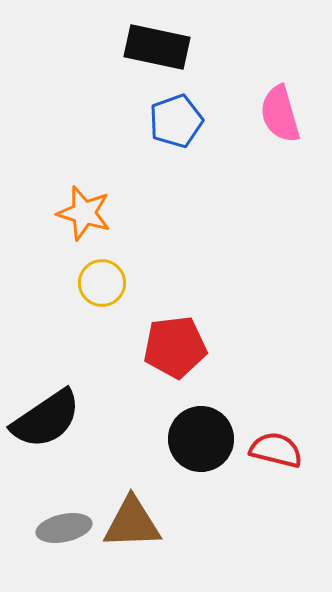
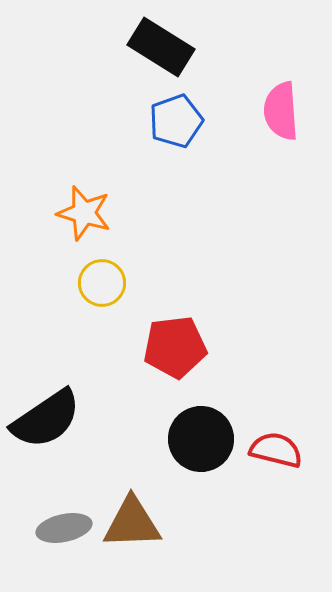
black rectangle: moved 4 px right; rotated 20 degrees clockwise
pink semicircle: moved 1 px right, 3 px up; rotated 12 degrees clockwise
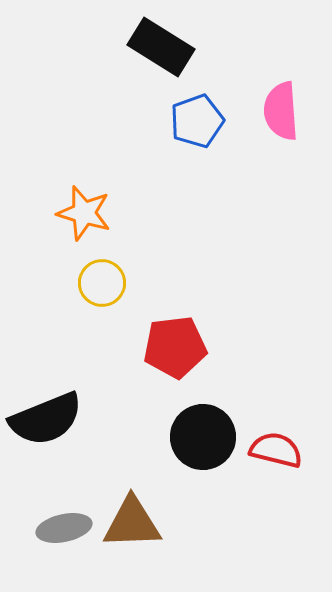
blue pentagon: moved 21 px right
black semicircle: rotated 12 degrees clockwise
black circle: moved 2 px right, 2 px up
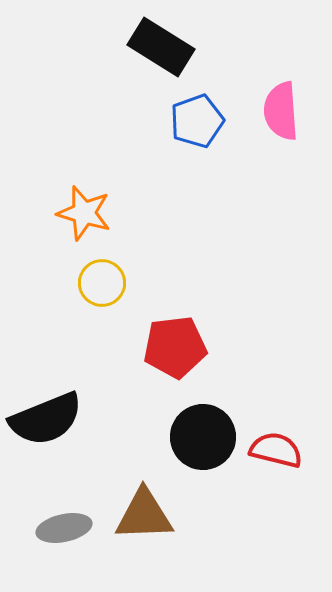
brown triangle: moved 12 px right, 8 px up
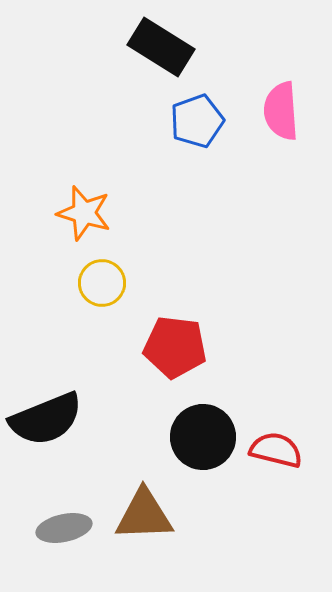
red pentagon: rotated 14 degrees clockwise
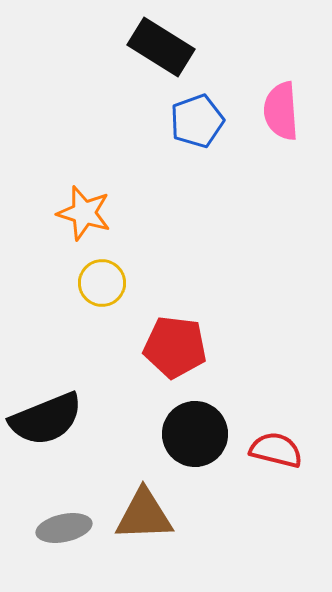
black circle: moved 8 px left, 3 px up
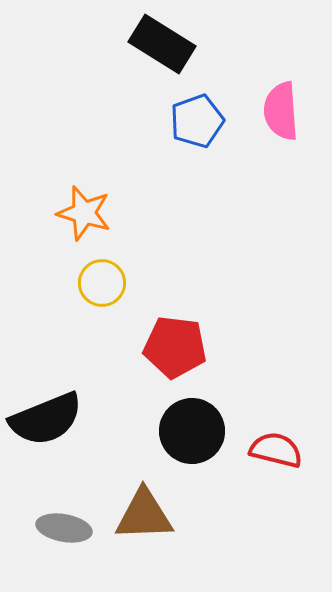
black rectangle: moved 1 px right, 3 px up
black circle: moved 3 px left, 3 px up
gray ellipse: rotated 22 degrees clockwise
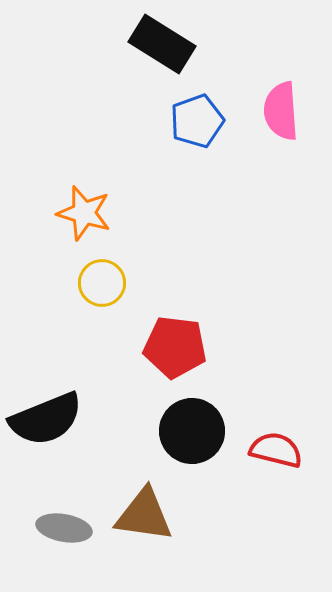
brown triangle: rotated 10 degrees clockwise
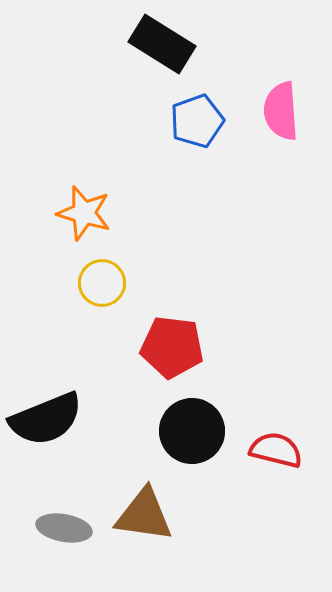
red pentagon: moved 3 px left
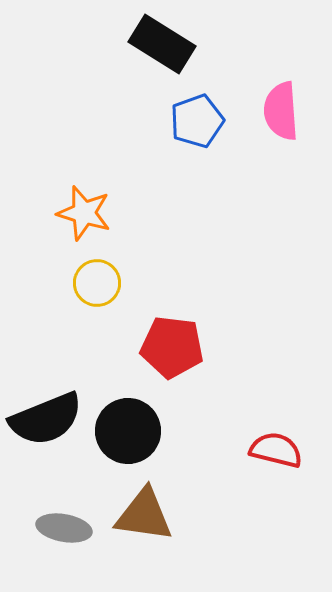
yellow circle: moved 5 px left
black circle: moved 64 px left
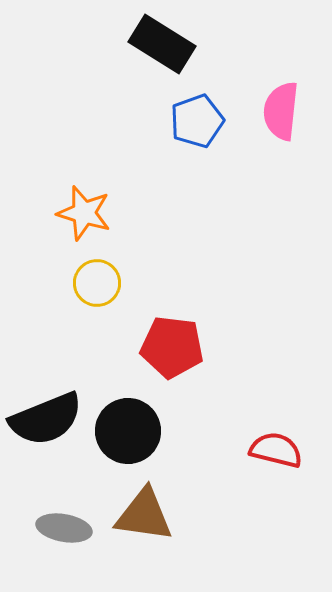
pink semicircle: rotated 10 degrees clockwise
